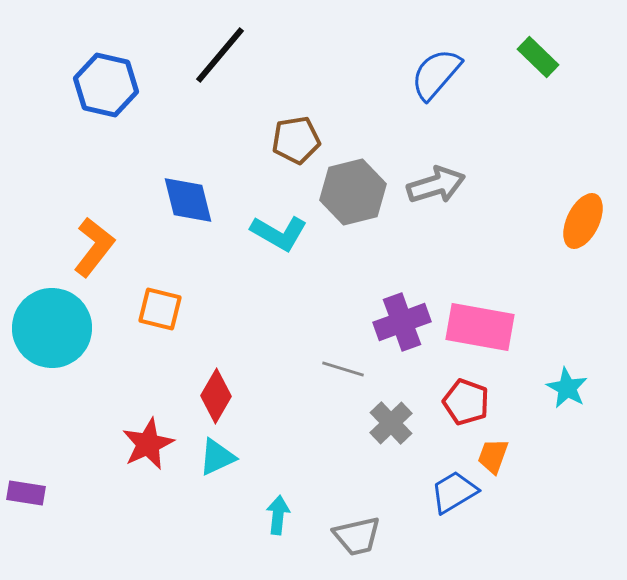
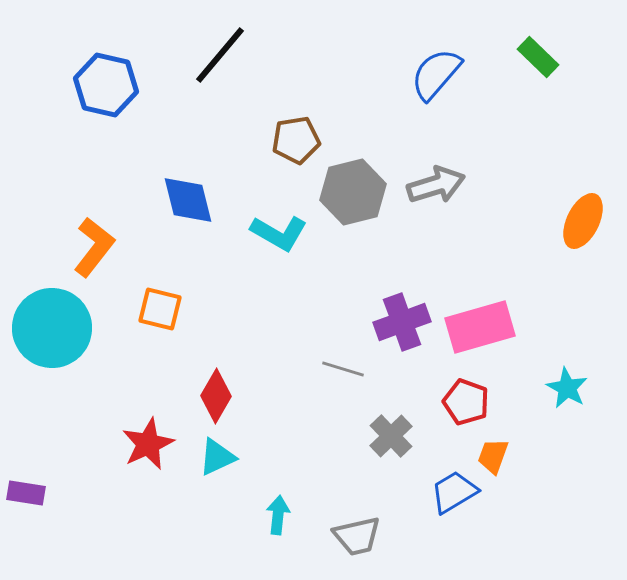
pink rectangle: rotated 26 degrees counterclockwise
gray cross: moved 13 px down
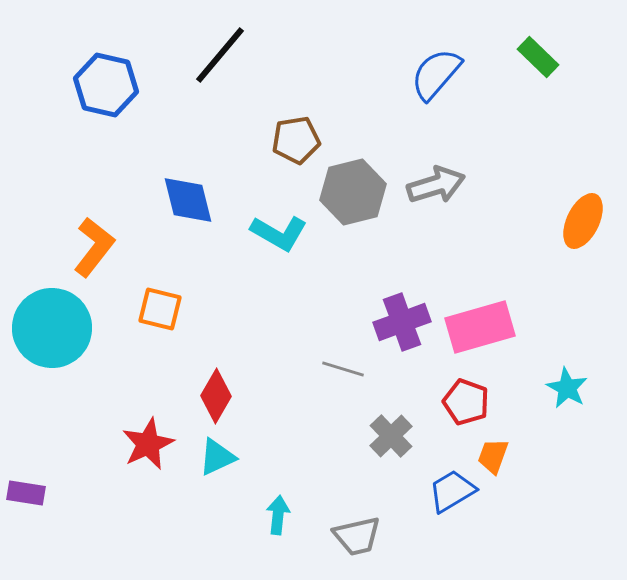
blue trapezoid: moved 2 px left, 1 px up
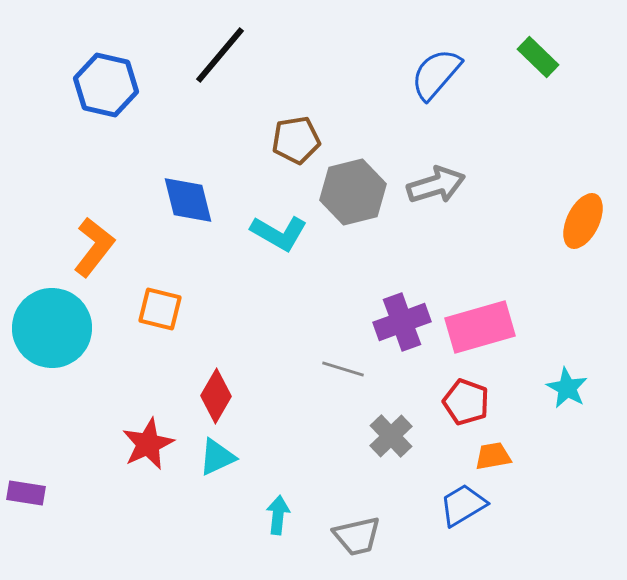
orange trapezoid: rotated 60 degrees clockwise
blue trapezoid: moved 11 px right, 14 px down
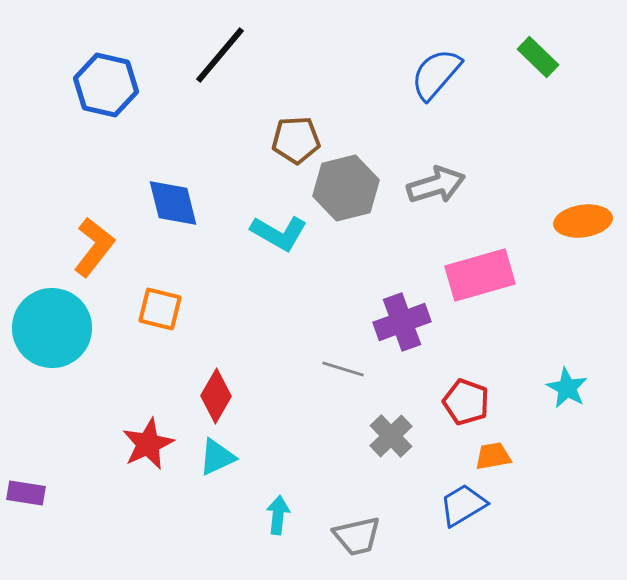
brown pentagon: rotated 6 degrees clockwise
gray hexagon: moved 7 px left, 4 px up
blue diamond: moved 15 px left, 3 px down
orange ellipse: rotated 56 degrees clockwise
pink rectangle: moved 52 px up
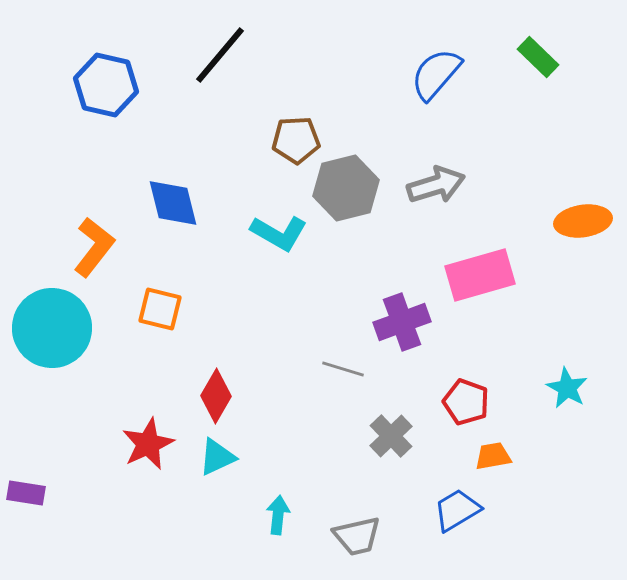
blue trapezoid: moved 6 px left, 5 px down
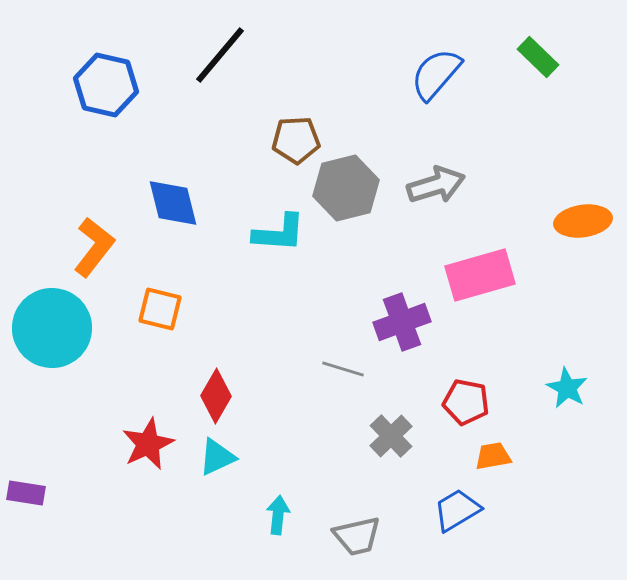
cyan L-shape: rotated 26 degrees counterclockwise
red pentagon: rotated 9 degrees counterclockwise
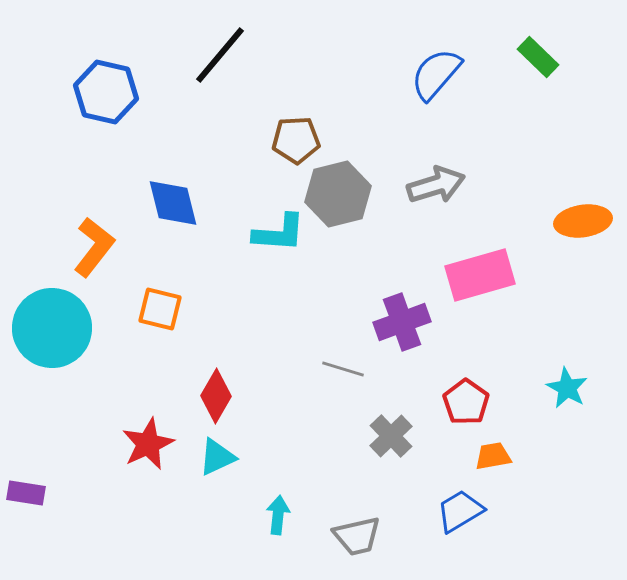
blue hexagon: moved 7 px down
gray hexagon: moved 8 px left, 6 px down
red pentagon: rotated 24 degrees clockwise
blue trapezoid: moved 3 px right, 1 px down
